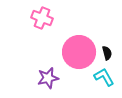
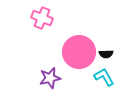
black semicircle: moved 1 px left, 1 px down; rotated 104 degrees clockwise
purple star: moved 2 px right
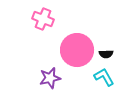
pink cross: moved 1 px right, 1 px down
pink circle: moved 2 px left, 2 px up
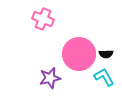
pink circle: moved 2 px right, 4 px down
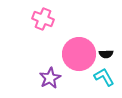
purple star: rotated 15 degrees counterclockwise
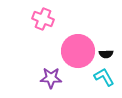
pink circle: moved 1 px left, 3 px up
purple star: moved 1 px right; rotated 30 degrees clockwise
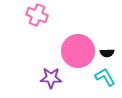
pink cross: moved 6 px left, 4 px up
black semicircle: moved 1 px right, 1 px up
cyan L-shape: moved 1 px right
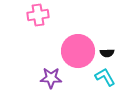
pink cross: moved 1 px right; rotated 30 degrees counterclockwise
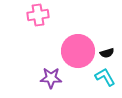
black semicircle: rotated 16 degrees counterclockwise
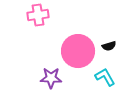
black semicircle: moved 2 px right, 7 px up
